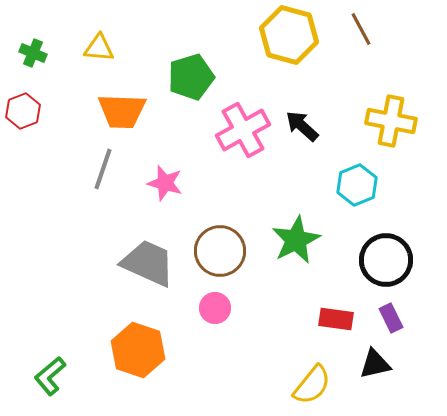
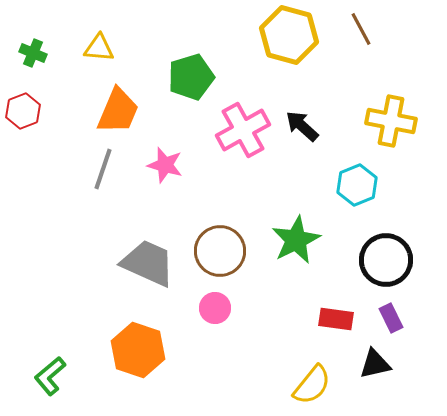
orange trapezoid: moved 4 px left; rotated 69 degrees counterclockwise
pink star: moved 18 px up
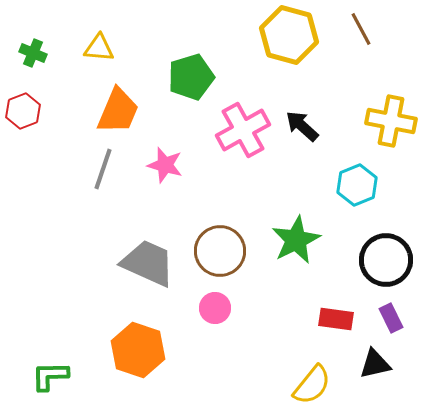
green L-shape: rotated 39 degrees clockwise
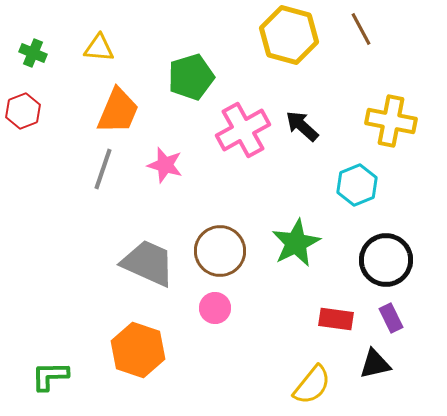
green star: moved 3 px down
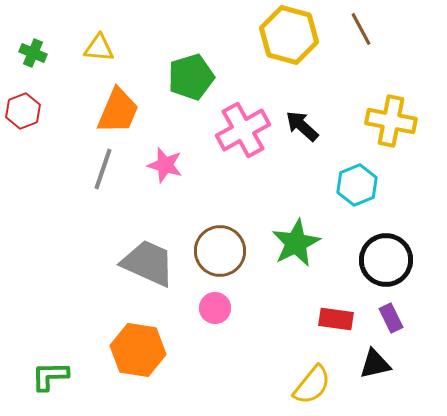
orange hexagon: rotated 10 degrees counterclockwise
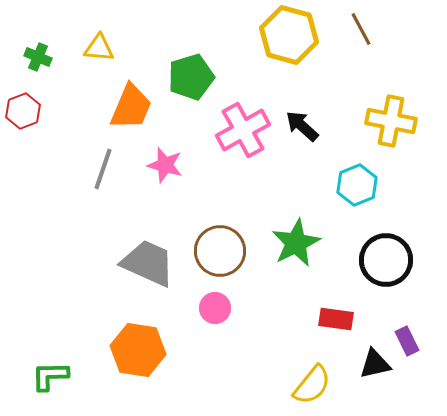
green cross: moved 5 px right, 4 px down
orange trapezoid: moved 13 px right, 4 px up
purple rectangle: moved 16 px right, 23 px down
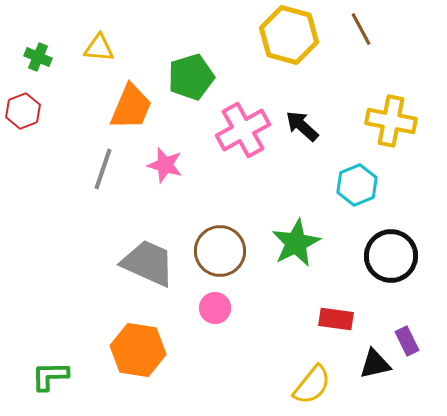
black circle: moved 5 px right, 4 px up
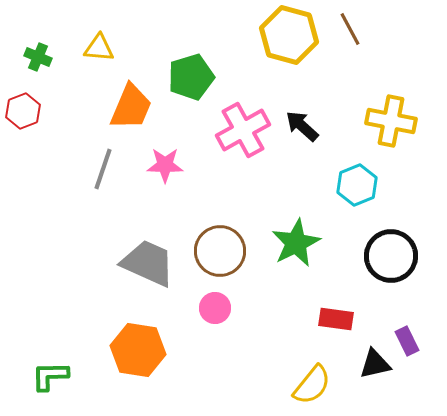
brown line: moved 11 px left
pink star: rotated 15 degrees counterclockwise
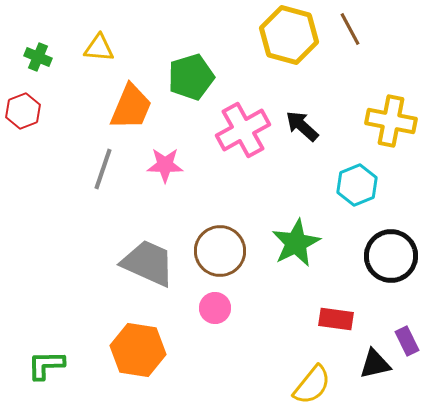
green L-shape: moved 4 px left, 11 px up
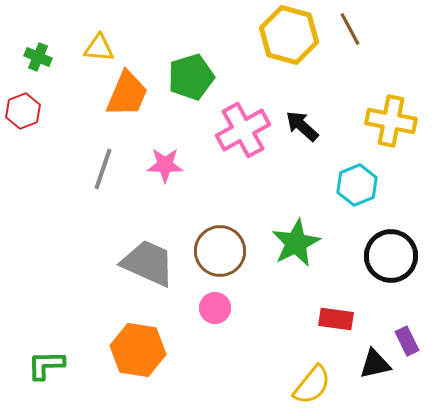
orange trapezoid: moved 4 px left, 13 px up
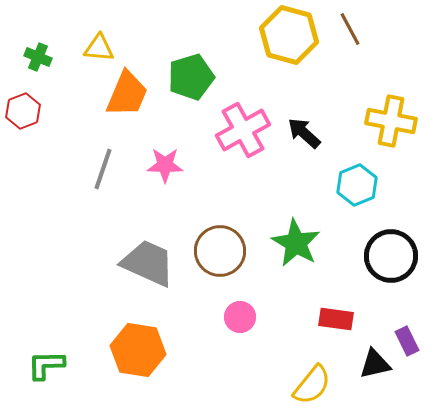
black arrow: moved 2 px right, 7 px down
green star: rotated 15 degrees counterclockwise
pink circle: moved 25 px right, 9 px down
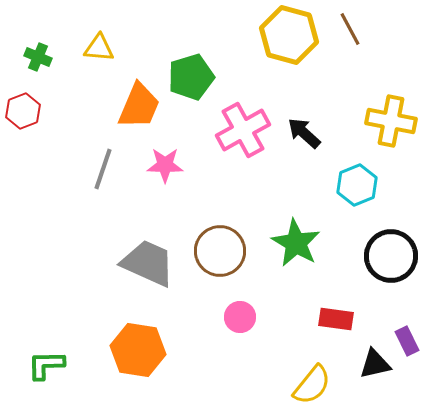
orange trapezoid: moved 12 px right, 12 px down
